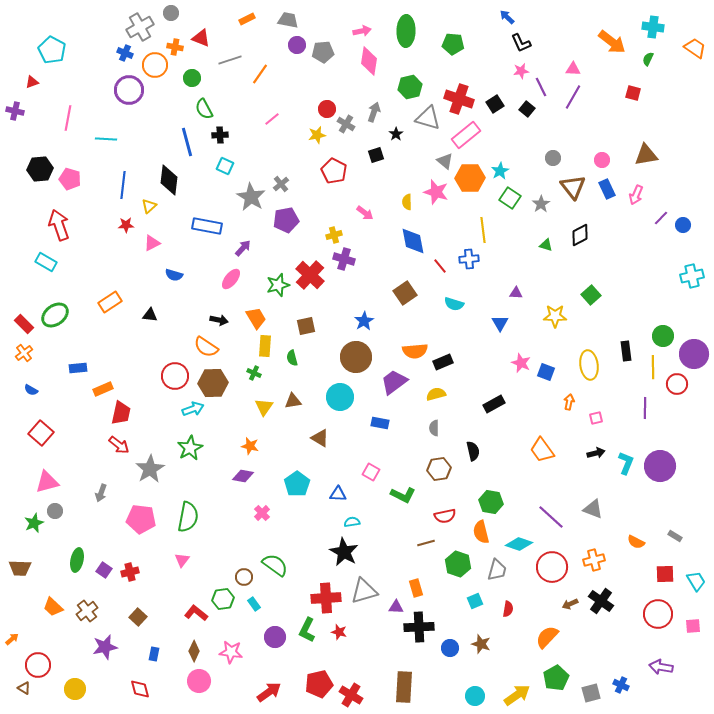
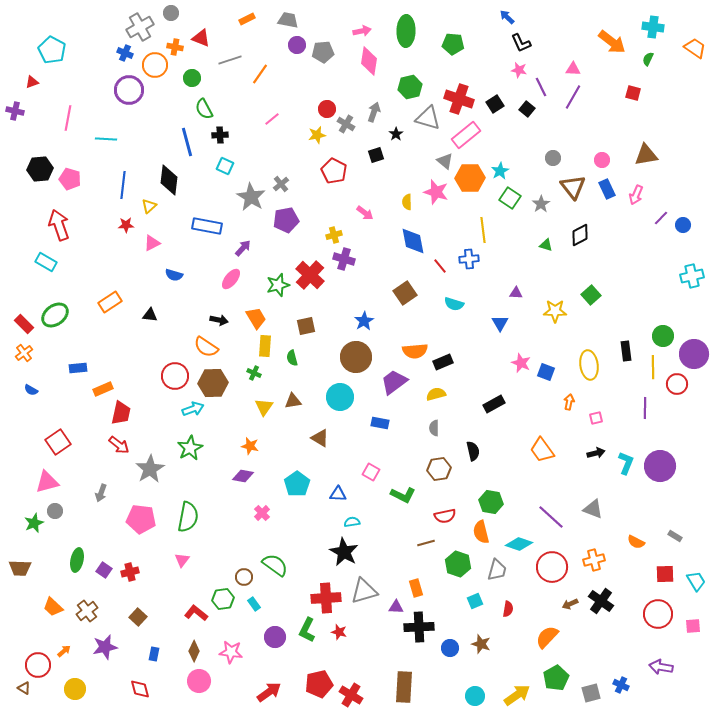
pink star at (521, 71): moved 2 px left, 1 px up; rotated 21 degrees clockwise
yellow star at (555, 316): moved 5 px up
red square at (41, 433): moved 17 px right, 9 px down; rotated 15 degrees clockwise
orange arrow at (12, 639): moved 52 px right, 12 px down
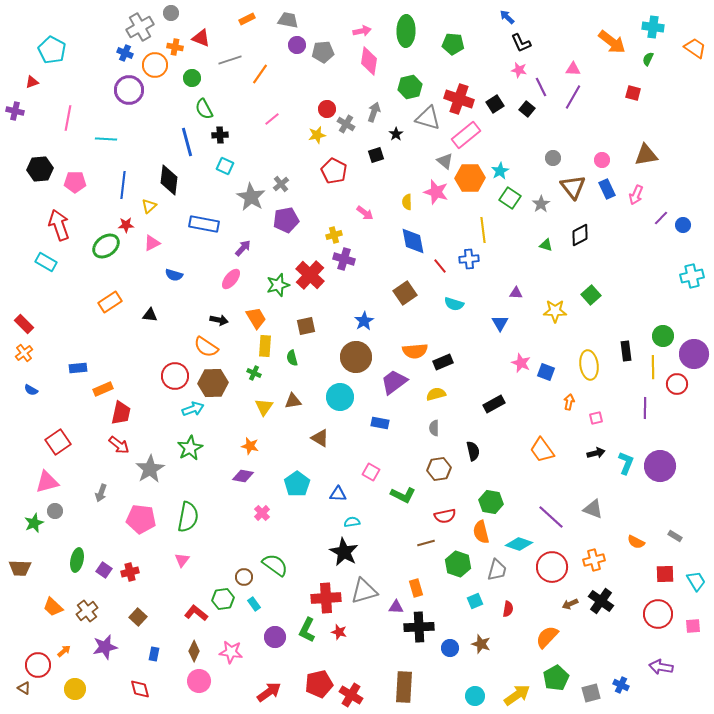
pink pentagon at (70, 179): moved 5 px right, 3 px down; rotated 15 degrees counterclockwise
blue rectangle at (207, 226): moved 3 px left, 2 px up
green ellipse at (55, 315): moved 51 px right, 69 px up
